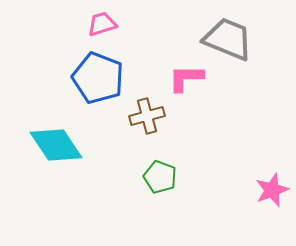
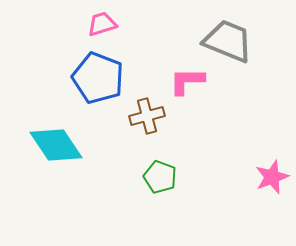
gray trapezoid: moved 2 px down
pink L-shape: moved 1 px right, 3 px down
pink star: moved 13 px up
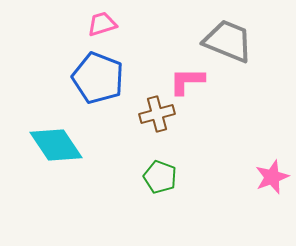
brown cross: moved 10 px right, 2 px up
